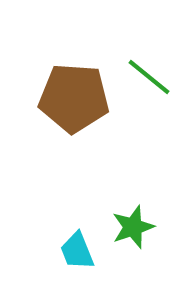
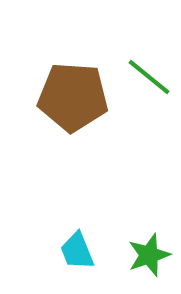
brown pentagon: moved 1 px left, 1 px up
green star: moved 16 px right, 28 px down
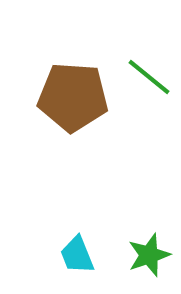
cyan trapezoid: moved 4 px down
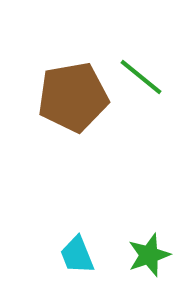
green line: moved 8 px left
brown pentagon: rotated 14 degrees counterclockwise
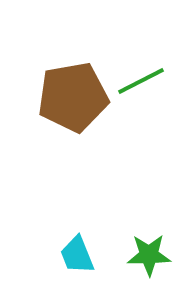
green line: moved 4 px down; rotated 66 degrees counterclockwise
green star: rotated 18 degrees clockwise
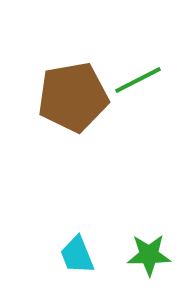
green line: moved 3 px left, 1 px up
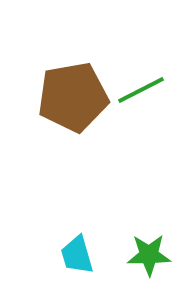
green line: moved 3 px right, 10 px down
cyan trapezoid: rotated 6 degrees clockwise
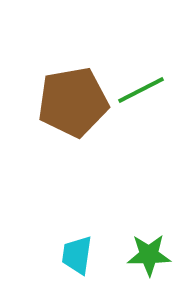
brown pentagon: moved 5 px down
cyan trapezoid: rotated 24 degrees clockwise
